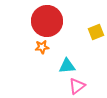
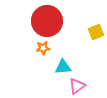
orange star: moved 1 px right, 1 px down
cyan triangle: moved 4 px left, 1 px down
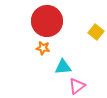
yellow square: rotated 28 degrees counterclockwise
orange star: rotated 16 degrees clockwise
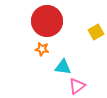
yellow square: rotated 21 degrees clockwise
orange star: moved 1 px left, 1 px down
cyan triangle: rotated 12 degrees clockwise
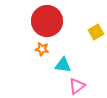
cyan triangle: moved 2 px up
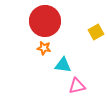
red circle: moved 2 px left
orange star: moved 2 px right, 1 px up
pink triangle: rotated 24 degrees clockwise
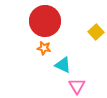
yellow square: rotated 14 degrees counterclockwise
cyan triangle: rotated 18 degrees clockwise
pink triangle: rotated 48 degrees counterclockwise
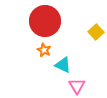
orange star: moved 2 px down; rotated 16 degrees clockwise
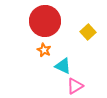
yellow square: moved 8 px left
cyan triangle: moved 1 px down
pink triangle: moved 2 px left; rotated 30 degrees clockwise
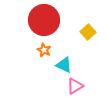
red circle: moved 1 px left, 1 px up
cyan triangle: moved 1 px right, 1 px up
